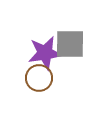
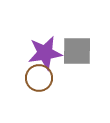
gray square: moved 7 px right, 7 px down
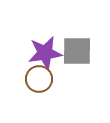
brown circle: moved 1 px down
